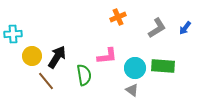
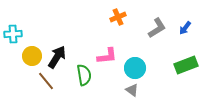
green rectangle: moved 23 px right, 1 px up; rotated 25 degrees counterclockwise
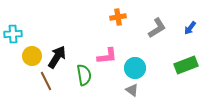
orange cross: rotated 14 degrees clockwise
blue arrow: moved 5 px right
brown line: rotated 12 degrees clockwise
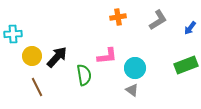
gray L-shape: moved 1 px right, 8 px up
black arrow: rotated 10 degrees clockwise
brown line: moved 9 px left, 6 px down
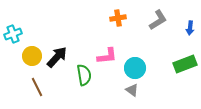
orange cross: moved 1 px down
blue arrow: rotated 32 degrees counterclockwise
cyan cross: rotated 18 degrees counterclockwise
green rectangle: moved 1 px left, 1 px up
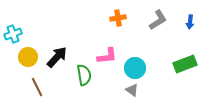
blue arrow: moved 6 px up
yellow circle: moved 4 px left, 1 px down
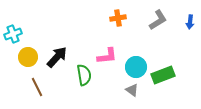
green rectangle: moved 22 px left, 11 px down
cyan circle: moved 1 px right, 1 px up
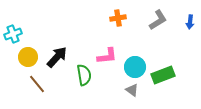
cyan circle: moved 1 px left
brown line: moved 3 px up; rotated 12 degrees counterclockwise
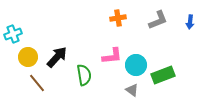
gray L-shape: rotated 10 degrees clockwise
pink L-shape: moved 5 px right
cyan circle: moved 1 px right, 2 px up
brown line: moved 1 px up
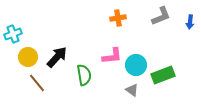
gray L-shape: moved 3 px right, 4 px up
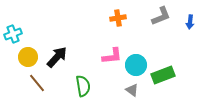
green semicircle: moved 1 px left, 11 px down
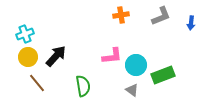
orange cross: moved 3 px right, 3 px up
blue arrow: moved 1 px right, 1 px down
cyan cross: moved 12 px right
black arrow: moved 1 px left, 1 px up
